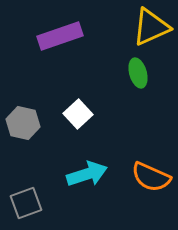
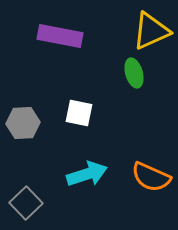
yellow triangle: moved 4 px down
purple rectangle: rotated 30 degrees clockwise
green ellipse: moved 4 px left
white square: moved 1 px right, 1 px up; rotated 36 degrees counterclockwise
gray hexagon: rotated 16 degrees counterclockwise
gray square: rotated 24 degrees counterclockwise
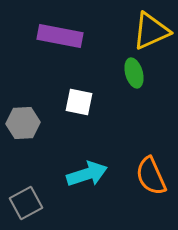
white square: moved 11 px up
orange semicircle: moved 1 px up; rotated 42 degrees clockwise
gray square: rotated 16 degrees clockwise
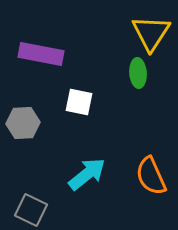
yellow triangle: moved 2 px down; rotated 33 degrees counterclockwise
purple rectangle: moved 19 px left, 18 px down
green ellipse: moved 4 px right; rotated 12 degrees clockwise
cyan arrow: rotated 21 degrees counterclockwise
gray square: moved 5 px right, 7 px down; rotated 36 degrees counterclockwise
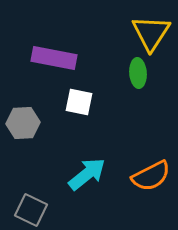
purple rectangle: moved 13 px right, 4 px down
orange semicircle: rotated 93 degrees counterclockwise
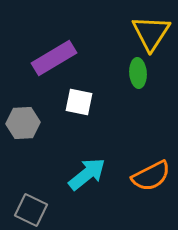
purple rectangle: rotated 42 degrees counterclockwise
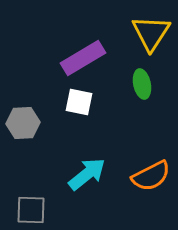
purple rectangle: moved 29 px right
green ellipse: moved 4 px right, 11 px down; rotated 8 degrees counterclockwise
gray square: rotated 24 degrees counterclockwise
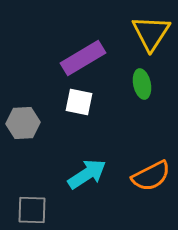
cyan arrow: rotated 6 degrees clockwise
gray square: moved 1 px right
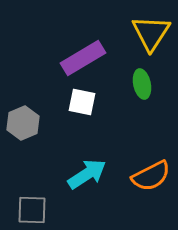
white square: moved 3 px right
gray hexagon: rotated 20 degrees counterclockwise
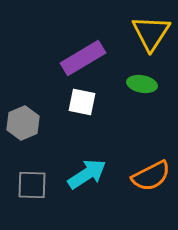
green ellipse: rotated 68 degrees counterclockwise
gray square: moved 25 px up
